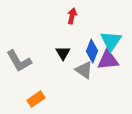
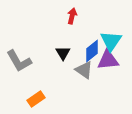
blue diamond: rotated 30 degrees clockwise
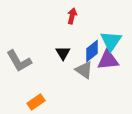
orange rectangle: moved 3 px down
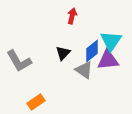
black triangle: rotated 14 degrees clockwise
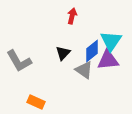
orange rectangle: rotated 60 degrees clockwise
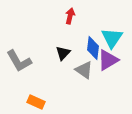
red arrow: moved 2 px left
cyan triangle: moved 1 px right, 3 px up
blue diamond: moved 1 px right, 3 px up; rotated 45 degrees counterclockwise
purple triangle: rotated 25 degrees counterclockwise
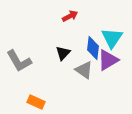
red arrow: rotated 49 degrees clockwise
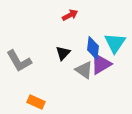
red arrow: moved 1 px up
cyan triangle: moved 3 px right, 5 px down
purple triangle: moved 7 px left, 4 px down
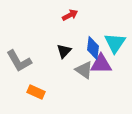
black triangle: moved 1 px right, 2 px up
purple triangle: rotated 30 degrees clockwise
orange rectangle: moved 10 px up
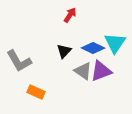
red arrow: rotated 28 degrees counterclockwise
blue diamond: rotated 70 degrees counterclockwise
purple triangle: moved 7 px down; rotated 20 degrees counterclockwise
gray triangle: moved 1 px left, 1 px down
